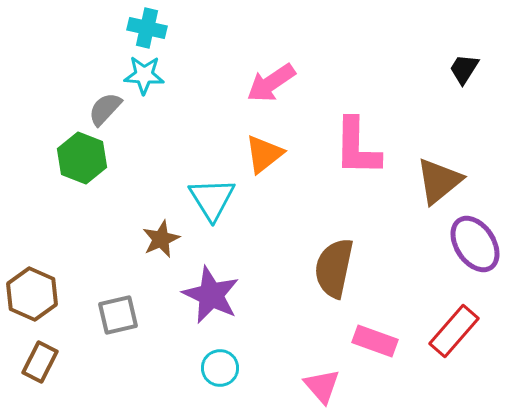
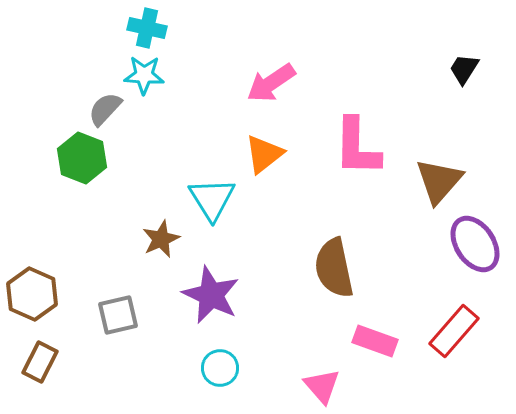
brown triangle: rotated 10 degrees counterclockwise
brown semicircle: rotated 24 degrees counterclockwise
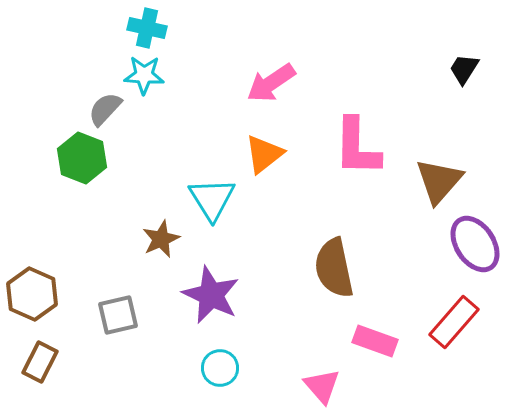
red rectangle: moved 9 px up
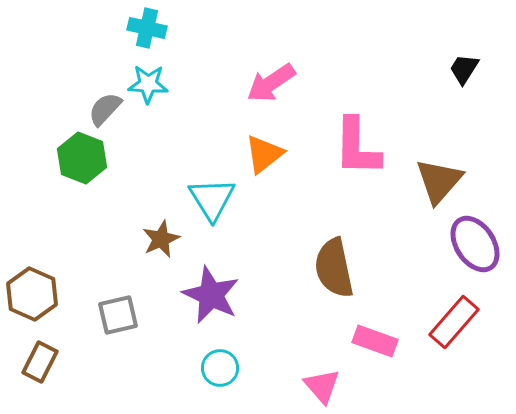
cyan star: moved 4 px right, 9 px down
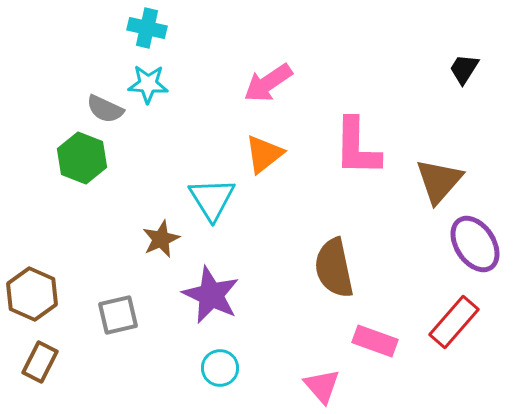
pink arrow: moved 3 px left
gray semicircle: rotated 108 degrees counterclockwise
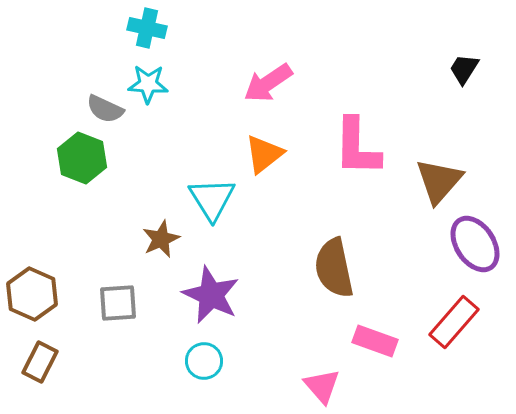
gray square: moved 12 px up; rotated 9 degrees clockwise
cyan circle: moved 16 px left, 7 px up
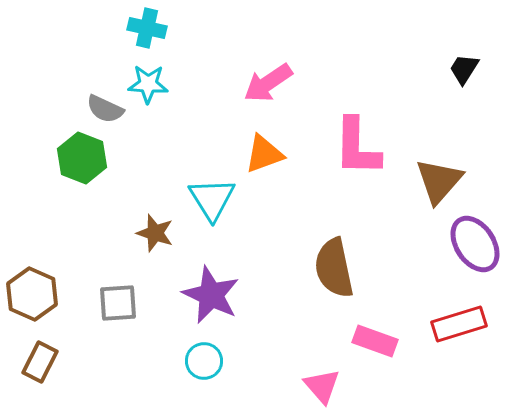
orange triangle: rotated 18 degrees clockwise
brown star: moved 6 px left, 6 px up; rotated 30 degrees counterclockwise
red rectangle: moved 5 px right, 2 px down; rotated 32 degrees clockwise
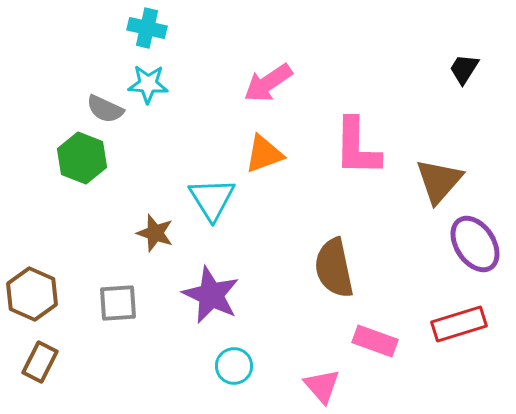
cyan circle: moved 30 px right, 5 px down
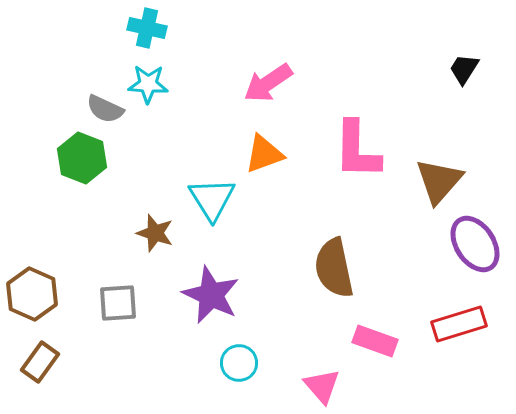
pink L-shape: moved 3 px down
brown rectangle: rotated 9 degrees clockwise
cyan circle: moved 5 px right, 3 px up
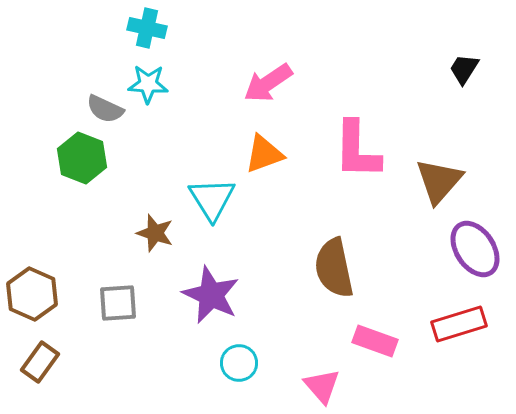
purple ellipse: moved 5 px down
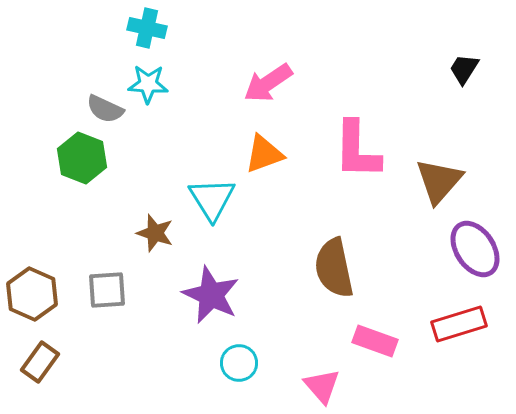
gray square: moved 11 px left, 13 px up
